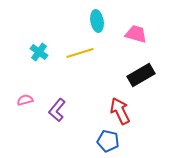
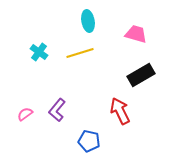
cyan ellipse: moved 9 px left
pink semicircle: moved 14 px down; rotated 21 degrees counterclockwise
blue pentagon: moved 19 px left
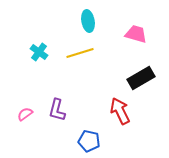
black rectangle: moved 3 px down
purple L-shape: rotated 25 degrees counterclockwise
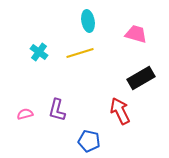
pink semicircle: rotated 21 degrees clockwise
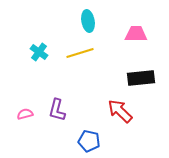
pink trapezoid: rotated 15 degrees counterclockwise
black rectangle: rotated 24 degrees clockwise
red arrow: rotated 20 degrees counterclockwise
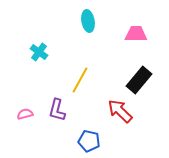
yellow line: moved 27 px down; rotated 44 degrees counterclockwise
black rectangle: moved 2 px left, 2 px down; rotated 44 degrees counterclockwise
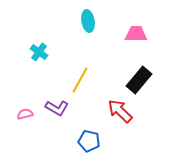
purple L-shape: moved 2 px up; rotated 75 degrees counterclockwise
